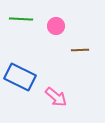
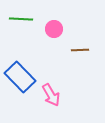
pink circle: moved 2 px left, 3 px down
blue rectangle: rotated 20 degrees clockwise
pink arrow: moved 5 px left, 2 px up; rotated 20 degrees clockwise
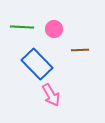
green line: moved 1 px right, 8 px down
blue rectangle: moved 17 px right, 13 px up
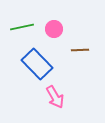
green line: rotated 15 degrees counterclockwise
pink arrow: moved 4 px right, 2 px down
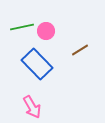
pink circle: moved 8 px left, 2 px down
brown line: rotated 30 degrees counterclockwise
pink arrow: moved 23 px left, 10 px down
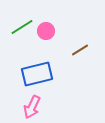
green line: rotated 20 degrees counterclockwise
blue rectangle: moved 10 px down; rotated 60 degrees counterclockwise
pink arrow: rotated 55 degrees clockwise
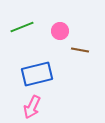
green line: rotated 10 degrees clockwise
pink circle: moved 14 px right
brown line: rotated 42 degrees clockwise
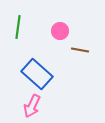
green line: moved 4 px left; rotated 60 degrees counterclockwise
blue rectangle: rotated 56 degrees clockwise
pink arrow: moved 1 px up
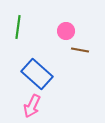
pink circle: moved 6 px right
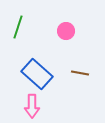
green line: rotated 10 degrees clockwise
brown line: moved 23 px down
pink arrow: rotated 25 degrees counterclockwise
